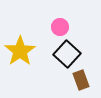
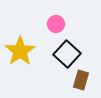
pink circle: moved 4 px left, 3 px up
brown rectangle: rotated 36 degrees clockwise
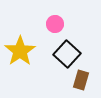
pink circle: moved 1 px left
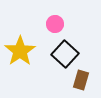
black square: moved 2 px left
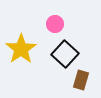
yellow star: moved 1 px right, 2 px up
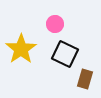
black square: rotated 16 degrees counterclockwise
brown rectangle: moved 4 px right, 1 px up
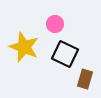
yellow star: moved 3 px right, 2 px up; rotated 16 degrees counterclockwise
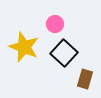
black square: moved 1 px left, 1 px up; rotated 16 degrees clockwise
